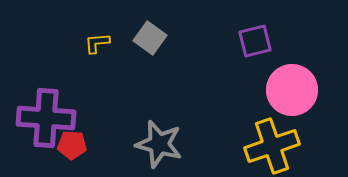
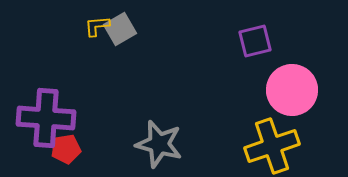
gray square: moved 30 px left, 9 px up; rotated 24 degrees clockwise
yellow L-shape: moved 17 px up
red pentagon: moved 6 px left, 4 px down; rotated 12 degrees counterclockwise
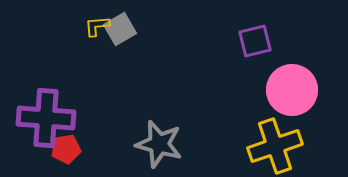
yellow cross: moved 3 px right
